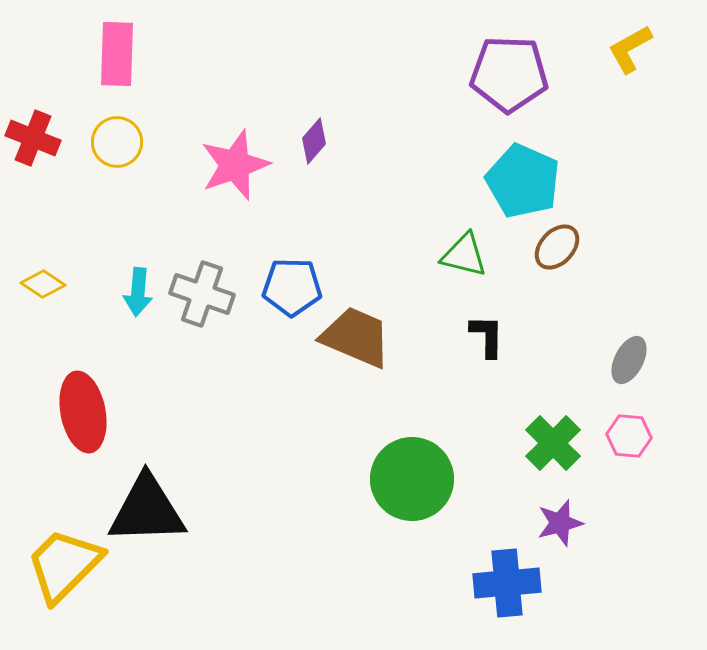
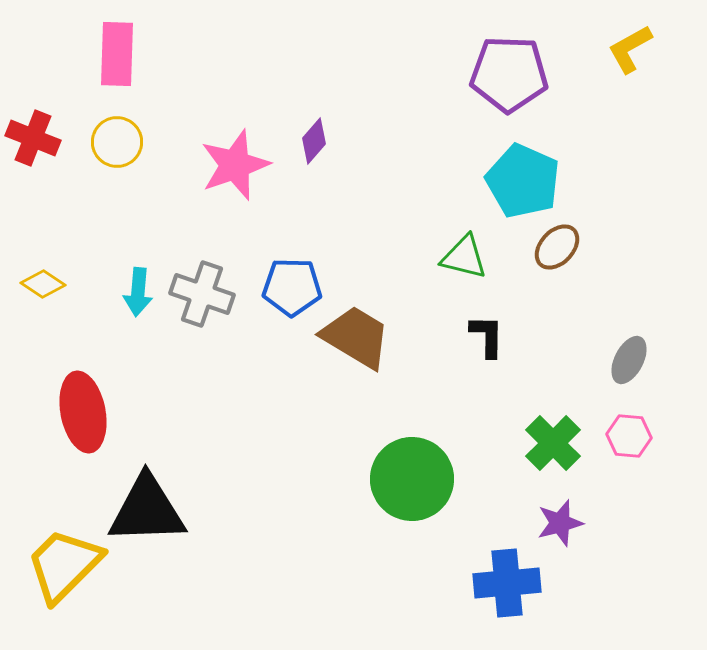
green triangle: moved 2 px down
brown trapezoid: rotated 8 degrees clockwise
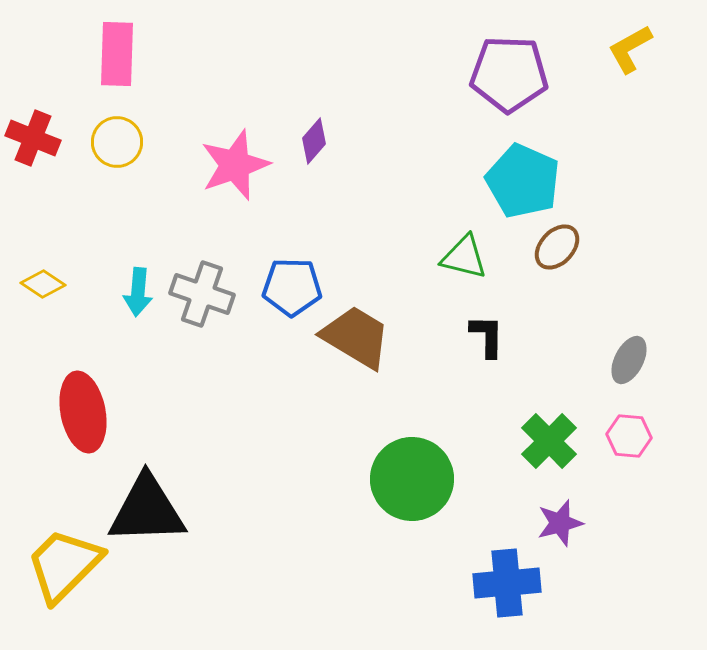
green cross: moved 4 px left, 2 px up
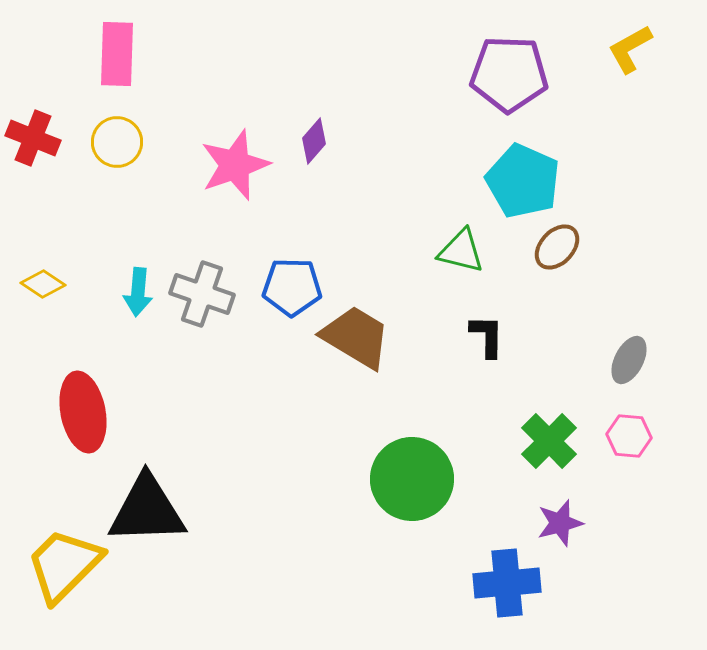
green triangle: moved 3 px left, 6 px up
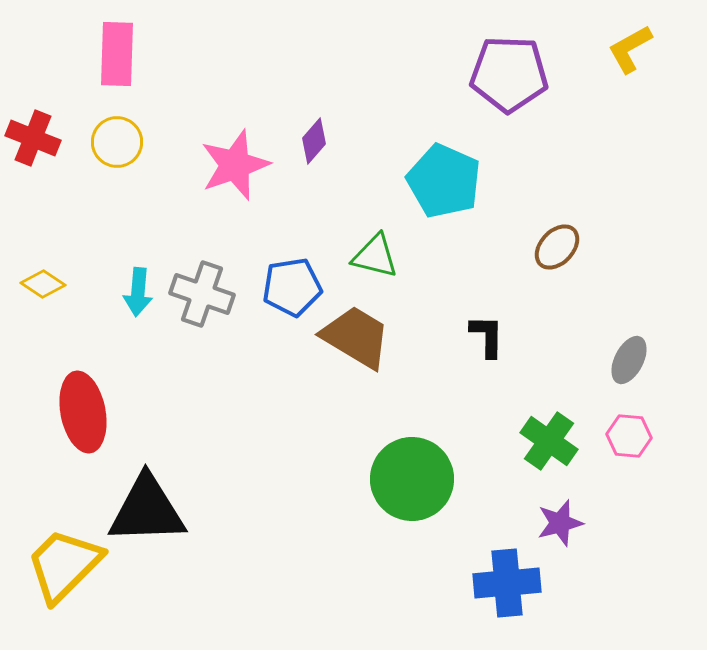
cyan pentagon: moved 79 px left
green triangle: moved 86 px left, 5 px down
blue pentagon: rotated 10 degrees counterclockwise
green cross: rotated 10 degrees counterclockwise
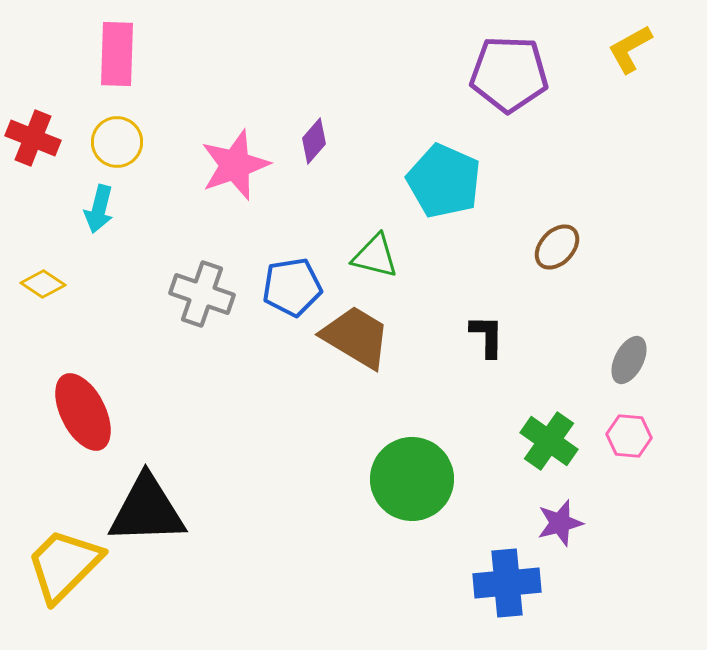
cyan arrow: moved 39 px left, 83 px up; rotated 9 degrees clockwise
red ellipse: rotated 16 degrees counterclockwise
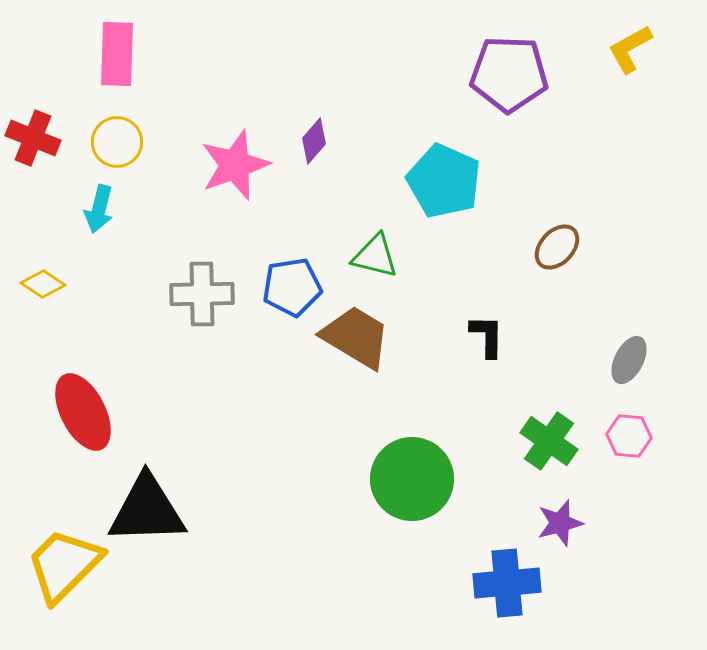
gray cross: rotated 20 degrees counterclockwise
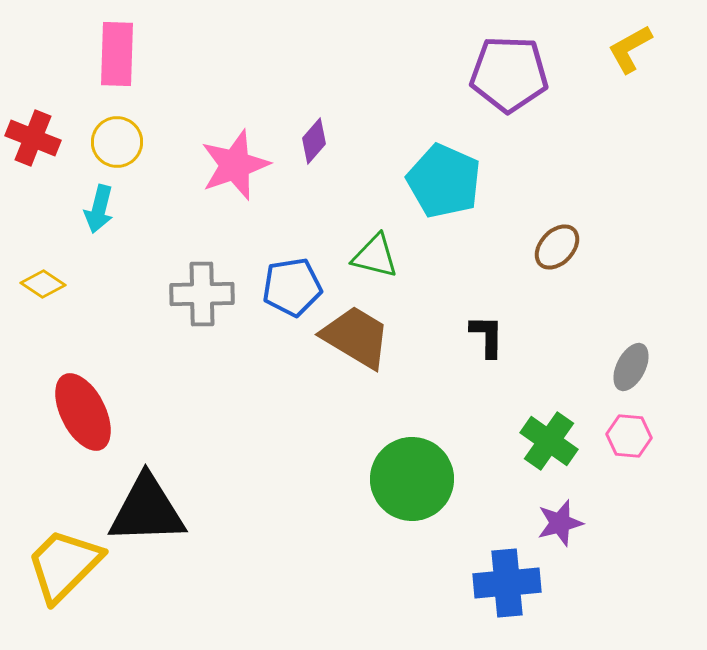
gray ellipse: moved 2 px right, 7 px down
